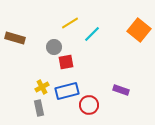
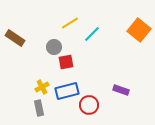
brown rectangle: rotated 18 degrees clockwise
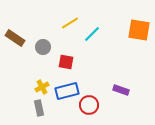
orange square: rotated 30 degrees counterclockwise
gray circle: moved 11 px left
red square: rotated 21 degrees clockwise
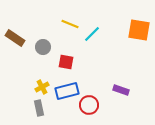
yellow line: moved 1 px down; rotated 54 degrees clockwise
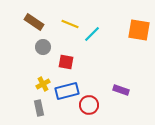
brown rectangle: moved 19 px right, 16 px up
yellow cross: moved 1 px right, 3 px up
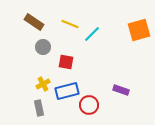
orange square: rotated 25 degrees counterclockwise
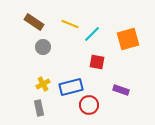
orange square: moved 11 px left, 9 px down
red square: moved 31 px right
blue rectangle: moved 4 px right, 4 px up
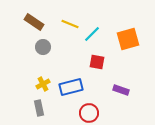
red circle: moved 8 px down
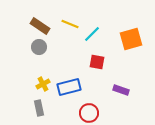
brown rectangle: moved 6 px right, 4 px down
orange square: moved 3 px right
gray circle: moved 4 px left
blue rectangle: moved 2 px left
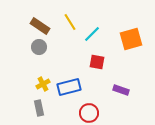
yellow line: moved 2 px up; rotated 36 degrees clockwise
